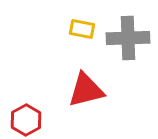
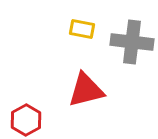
gray cross: moved 4 px right, 4 px down; rotated 9 degrees clockwise
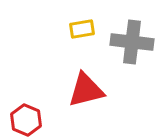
yellow rectangle: rotated 20 degrees counterclockwise
red hexagon: rotated 8 degrees counterclockwise
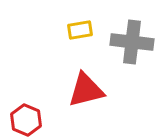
yellow rectangle: moved 2 px left, 1 px down
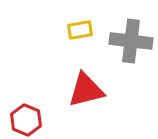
gray cross: moved 1 px left, 1 px up
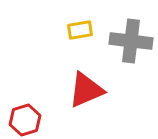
red triangle: rotated 9 degrees counterclockwise
red hexagon: moved 1 px left; rotated 20 degrees clockwise
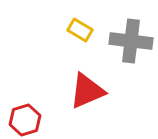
yellow rectangle: rotated 40 degrees clockwise
red triangle: moved 1 px right, 1 px down
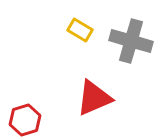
gray cross: rotated 9 degrees clockwise
red triangle: moved 7 px right, 7 px down
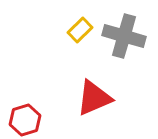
yellow rectangle: rotated 75 degrees counterclockwise
gray cross: moved 7 px left, 5 px up
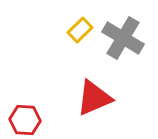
gray cross: moved 1 px left, 2 px down; rotated 15 degrees clockwise
red hexagon: rotated 20 degrees clockwise
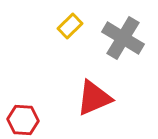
yellow rectangle: moved 10 px left, 4 px up
red hexagon: moved 2 px left
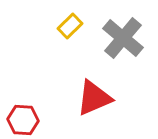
gray cross: rotated 9 degrees clockwise
